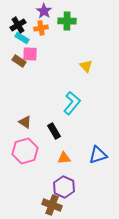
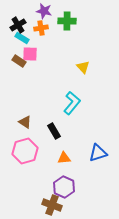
purple star: rotated 21 degrees counterclockwise
yellow triangle: moved 3 px left, 1 px down
blue triangle: moved 2 px up
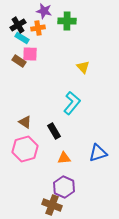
orange cross: moved 3 px left
pink hexagon: moved 2 px up
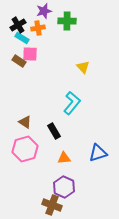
purple star: rotated 28 degrees counterclockwise
